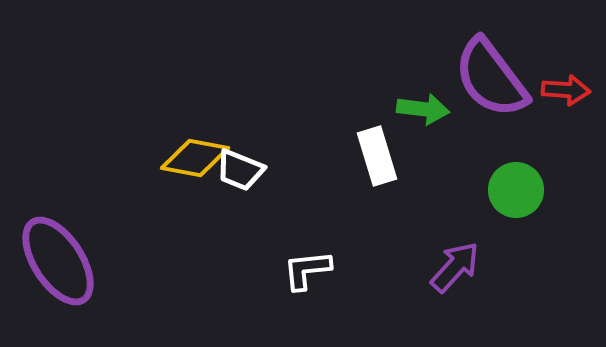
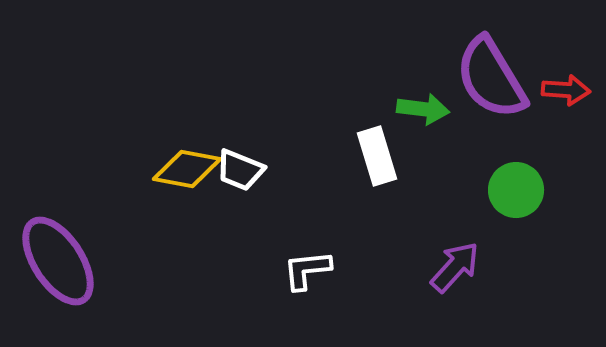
purple semicircle: rotated 6 degrees clockwise
yellow diamond: moved 8 px left, 11 px down
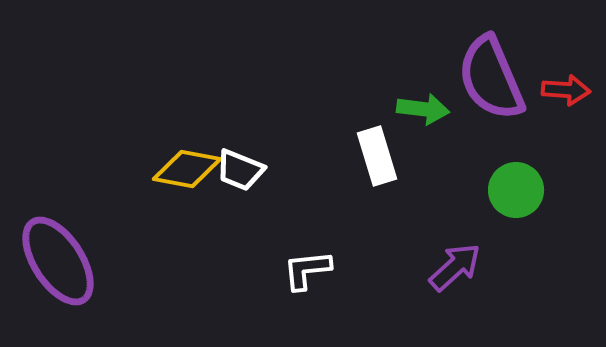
purple semicircle: rotated 8 degrees clockwise
purple arrow: rotated 6 degrees clockwise
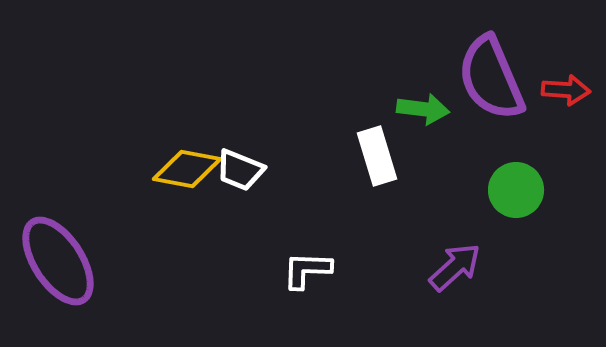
white L-shape: rotated 8 degrees clockwise
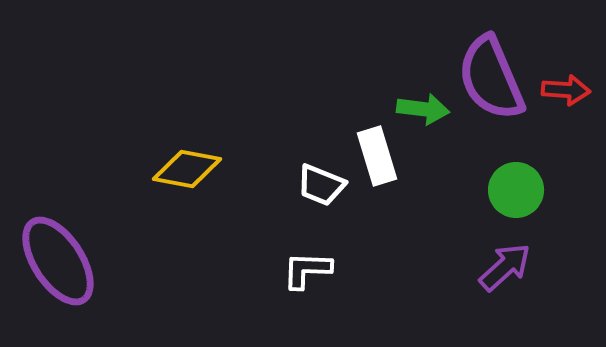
white trapezoid: moved 81 px right, 15 px down
purple arrow: moved 50 px right
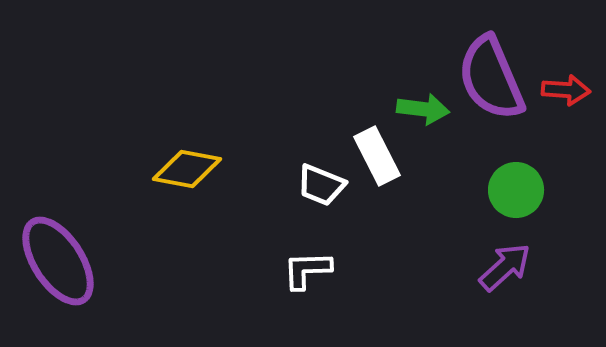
white rectangle: rotated 10 degrees counterclockwise
white L-shape: rotated 4 degrees counterclockwise
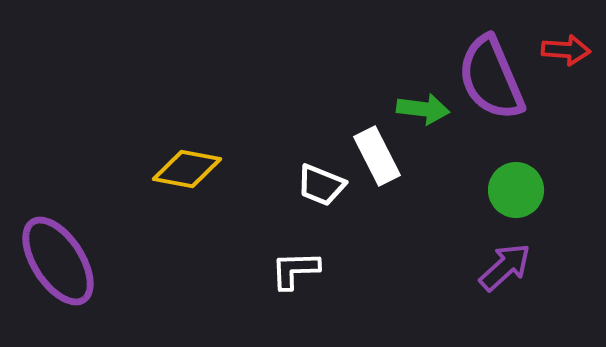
red arrow: moved 40 px up
white L-shape: moved 12 px left
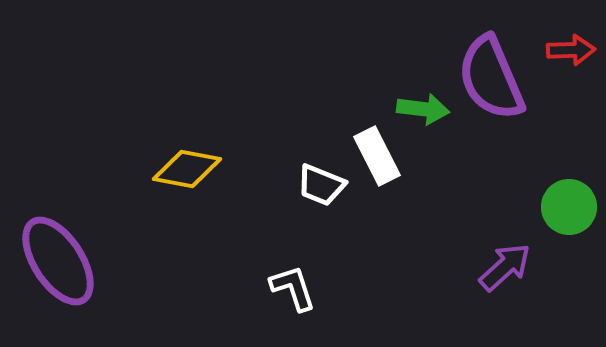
red arrow: moved 5 px right; rotated 6 degrees counterclockwise
green circle: moved 53 px right, 17 px down
white L-shape: moved 2 px left, 18 px down; rotated 74 degrees clockwise
